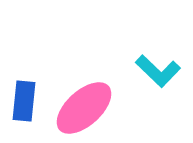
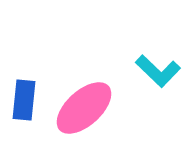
blue rectangle: moved 1 px up
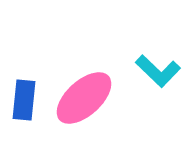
pink ellipse: moved 10 px up
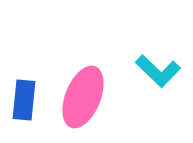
pink ellipse: moved 1 px left, 1 px up; rotated 26 degrees counterclockwise
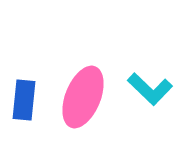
cyan L-shape: moved 8 px left, 18 px down
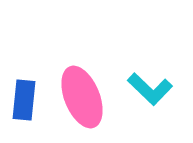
pink ellipse: moved 1 px left; rotated 44 degrees counterclockwise
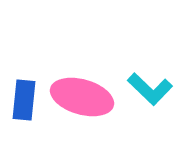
pink ellipse: rotated 52 degrees counterclockwise
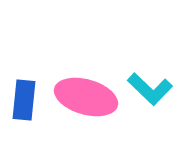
pink ellipse: moved 4 px right
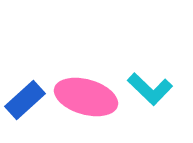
blue rectangle: moved 1 px right; rotated 42 degrees clockwise
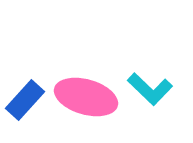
blue rectangle: rotated 6 degrees counterclockwise
